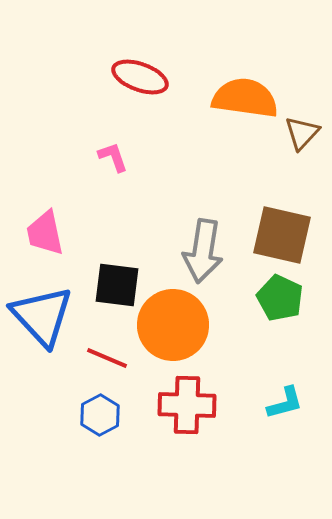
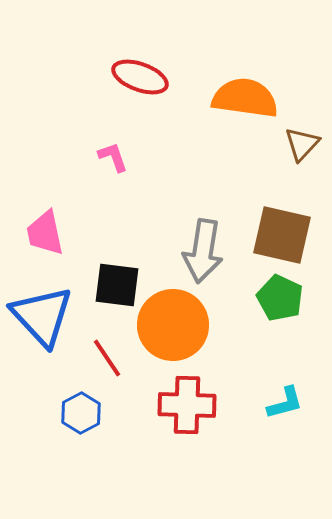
brown triangle: moved 11 px down
red line: rotated 33 degrees clockwise
blue hexagon: moved 19 px left, 2 px up
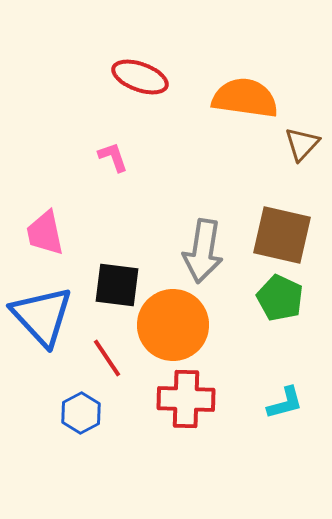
red cross: moved 1 px left, 6 px up
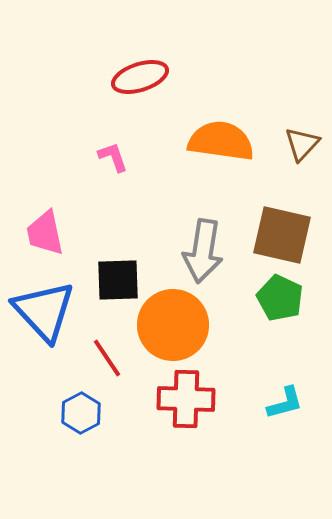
red ellipse: rotated 38 degrees counterclockwise
orange semicircle: moved 24 px left, 43 px down
black square: moved 1 px right, 5 px up; rotated 9 degrees counterclockwise
blue triangle: moved 2 px right, 5 px up
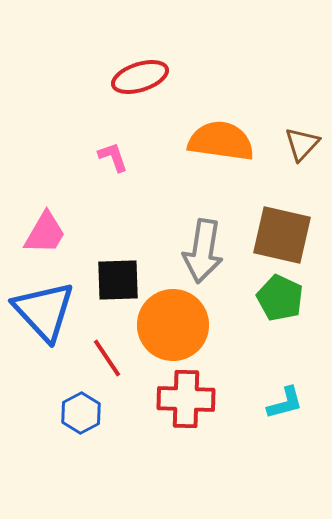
pink trapezoid: rotated 138 degrees counterclockwise
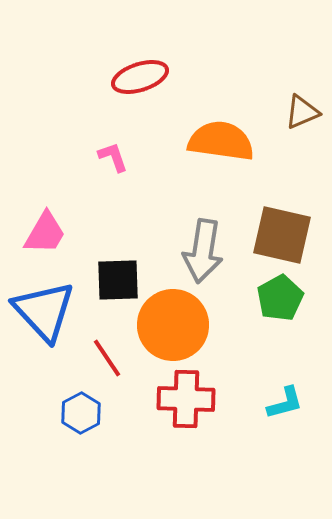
brown triangle: moved 32 px up; rotated 24 degrees clockwise
green pentagon: rotated 18 degrees clockwise
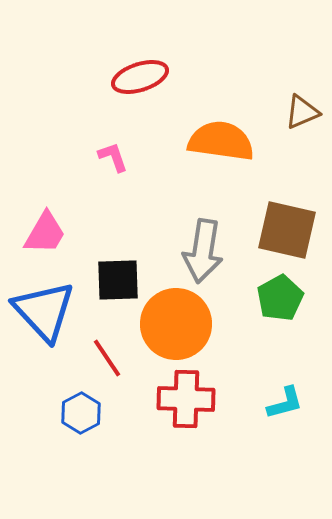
brown square: moved 5 px right, 5 px up
orange circle: moved 3 px right, 1 px up
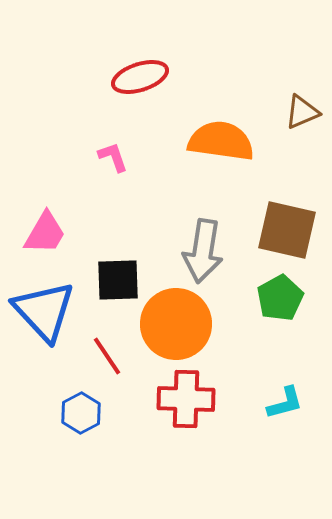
red line: moved 2 px up
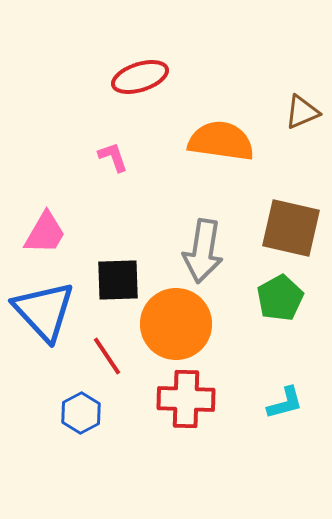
brown square: moved 4 px right, 2 px up
